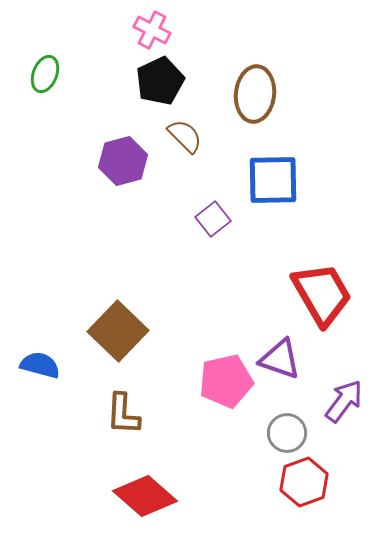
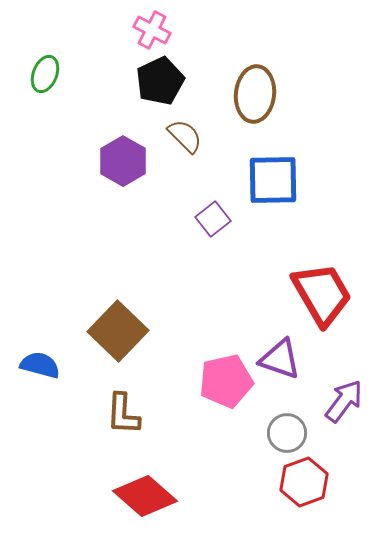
purple hexagon: rotated 15 degrees counterclockwise
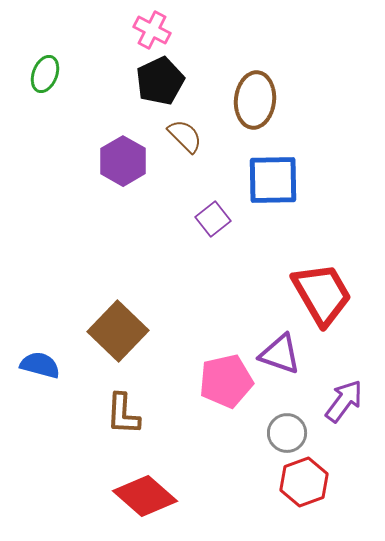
brown ellipse: moved 6 px down
purple triangle: moved 5 px up
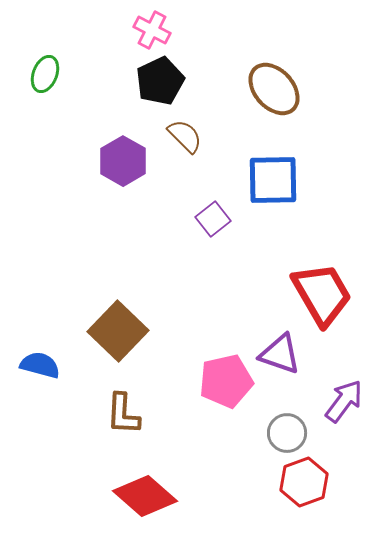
brown ellipse: moved 19 px right, 11 px up; rotated 48 degrees counterclockwise
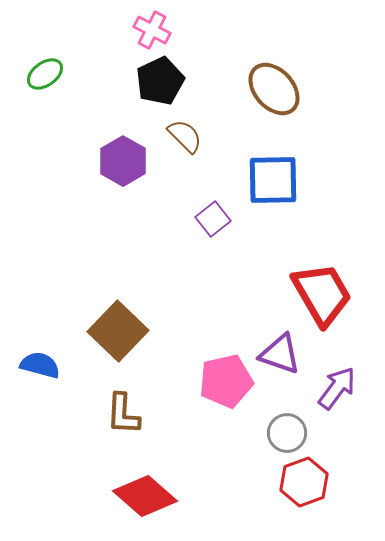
green ellipse: rotated 33 degrees clockwise
purple arrow: moved 7 px left, 13 px up
